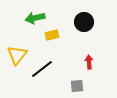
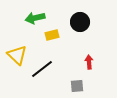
black circle: moved 4 px left
yellow triangle: rotated 25 degrees counterclockwise
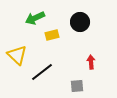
green arrow: rotated 12 degrees counterclockwise
red arrow: moved 2 px right
black line: moved 3 px down
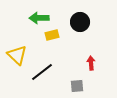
green arrow: moved 4 px right; rotated 24 degrees clockwise
red arrow: moved 1 px down
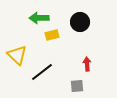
red arrow: moved 4 px left, 1 px down
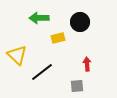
yellow rectangle: moved 6 px right, 3 px down
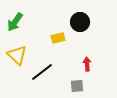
green arrow: moved 24 px left, 4 px down; rotated 54 degrees counterclockwise
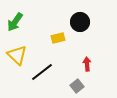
gray square: rotated 32 degrees counterclockwise
